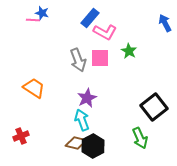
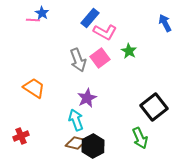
blue star: rotated 16 degrees clockwise
pink square: rotated 36 degrees counterclockwise
cyan arrow: moved 6 px left
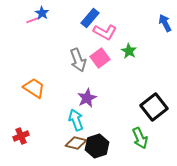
pink line: rotated 24 degrees counterclockwise
black hexagon: moved 4 px right; rotated 10 degrees clockwise
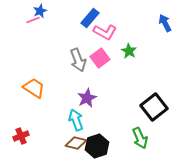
blue star: moved 2 px left, 2 px up; rotated 16 degrees clockwise
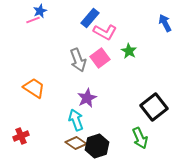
brown diamond: rotated 20 degrees clockwise
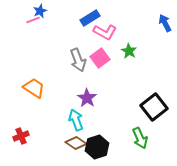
blue rectangle: rotated 18 degrees clockwise
purple star: rotated 12 degrees counterclockwise
black hexagon: moved 1 px down
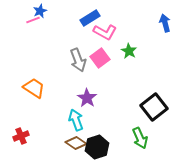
blue arrow: rotated 12 degrees clockwise
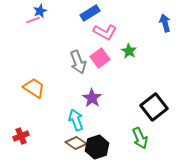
blue rectangle: moved 5 px up
gray arrow: moved 2 px down
purple star: moved 5 px right
